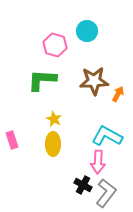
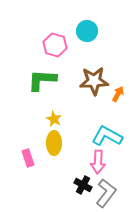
pink rectangle: moved 16 px right, 18 px down
yellow ellipse: moved 1 px right, 1 px up
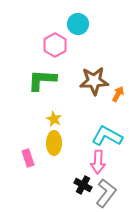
cyan circle: moved 9 px left, 7 px up
pink hexagon: rotated 15 degrees clockwise
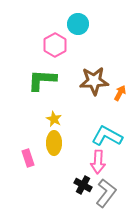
orange arrow: moved 2 px right, 1 px up
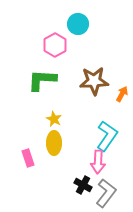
orange arrow: moved 2 px right, 1 px down
cyan L-shape: rotated 96 degrees clockwise
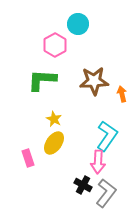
orange arrow: rotated 42 degrees counterclockwise
yellow ellipse: rotated 35 degrees clockwise
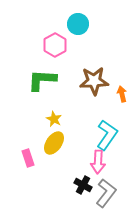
cyan L-shape: moved 1 px up
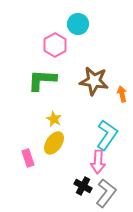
brown star: rotated 12 degrees clockwise
black cross: moved 1 px down
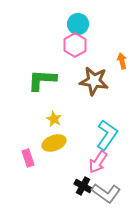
pink hexagon: moved 20 px right
orange arrow: moved 33 px up
yellow ellipse: rotated 35 degrees clockwise
pink arrow: rotated 30 degrees clockwise
gray L-shape: rotated 88 degrees clockwise
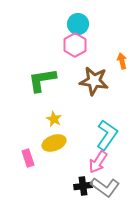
green L-shape: rotated 12 degrees counterclockwise
black cross: rotated 36 degrees counterclockwise
gray L-shape: moved 1 px left, 6 px up
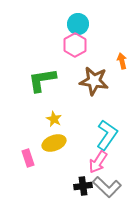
gray L-shape: moved 2 px right; rotated 8 degrees clockwise
